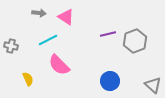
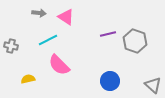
gray hexagon: rotated 20 degrees counterclockwise
yellow semicircle: rotated 80 degrees counterclockwise
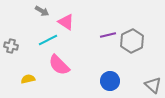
gray arrow: moved 3 px right, 2 px up; rotated 24 degrees clockwise
pink triangle: moved 5 px down
purple line: moved 1 px down
gray hexagon: moved 3 px left; rotated 15 degrees clockwise
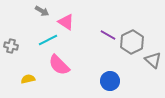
purple line: rotated 42 degrees clockwise
gray hexagon: moved 1 px down
gray triangle: moved 25 px up
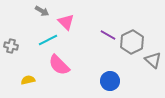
pink triangle: rotated 12 degrees clockwise
yellow semicircle: moved 1 px down
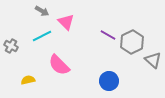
cyan line: moved 6 px left, 4 px up
gray cross: rotated 16 degrees clockwise
blue circle: moved 1 px left
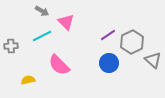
purple line: rotated 63 degrees counterclockwise
gray cross: rotated 32 degrees counterclockwise
blue circle: moved 18 px up
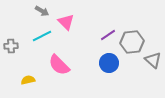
gray hexagon: rotated 20 degrees clockwise
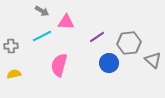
pink triangle: rotated 42 degrees counterclockwise
purple line: moved 11 px left, 2 px down
gray hexagon: moved 3 px left, 1 px down
pink semicircle: rotated 60 degrees clockwise
yellow semicircle: moved 14 px left, 6 px up
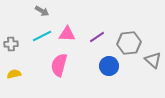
pink triangle: moved 1 px right, 12 px down
gray cross: moved 2 px up
blue circle: moved 3 px down
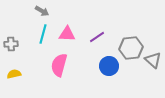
cyan line: moved 1 px right, 2 px up; rotated 48 degrees counterclockwise
gray hexagon: moved 2 px right, 5 px down
